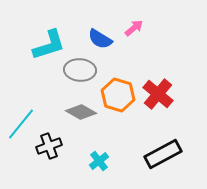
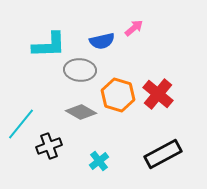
blue semicircle: moved 2 px right, 2 px down; rotated 45 degrees counterclockwise
cyan L-shape: rotated 15 degrees clockwise
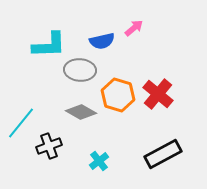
cyan line: moved 1 px up
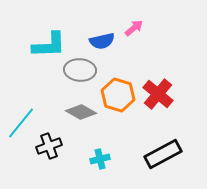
cyan cross: moved 1 px right, 2 px up; rotated 24 degrees clockwise
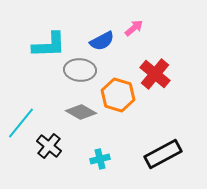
blue semicircle: rotated 15 degrees counterclockwise
red cross: moved 3 px left, 20 px up
black cross: rotated 30 degrees counterclockwise
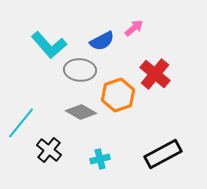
cyan L-shape: rotated 51 degrees clockwise
orange hexagon: rotated 24 degrees clockwise
black cross: moved 4 px down
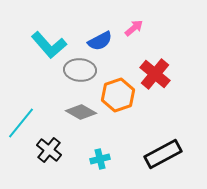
blue semicircle: moved 2 px left
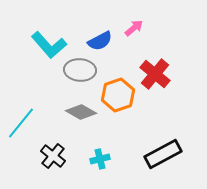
black cross: moved 4 px right, 6 px down
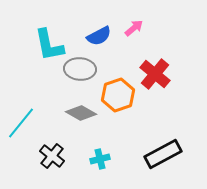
blue semicircle: moved 1 px left, 5 px up
cyan L-shape: rotated 30 degrees clockwise
gray ellipse: moved 1 px up
gray diamond: moved 1 px down
black cross: moved 1 px left
